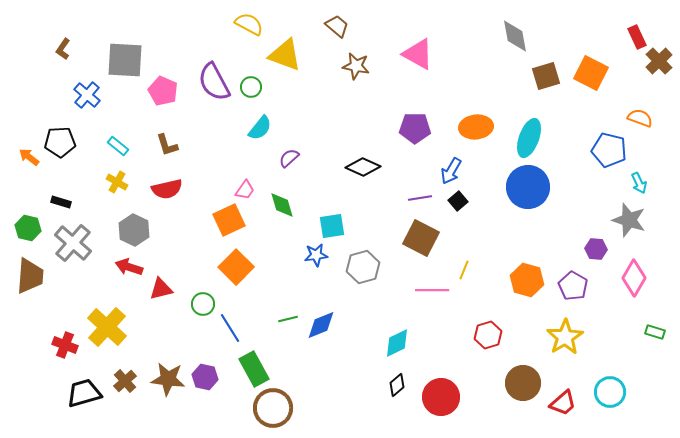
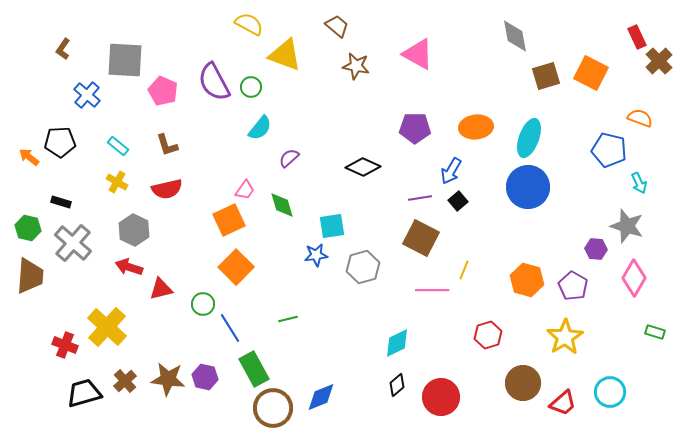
gray star at (629, 220): moved 2 px left, 6 px down
blue diamond at (321, 325): moved 72 px down
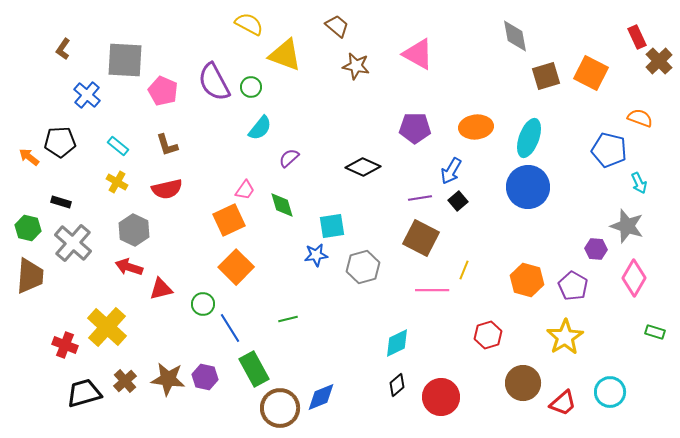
brown circle at (273, 408): moved 7 px right
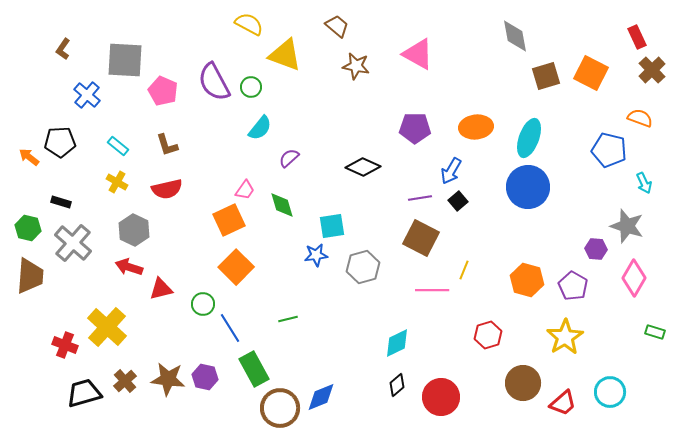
brown cross at (659, 61): moved 7 px left, 9 px down
cyan arrow at (639, 183): moved 5 px right
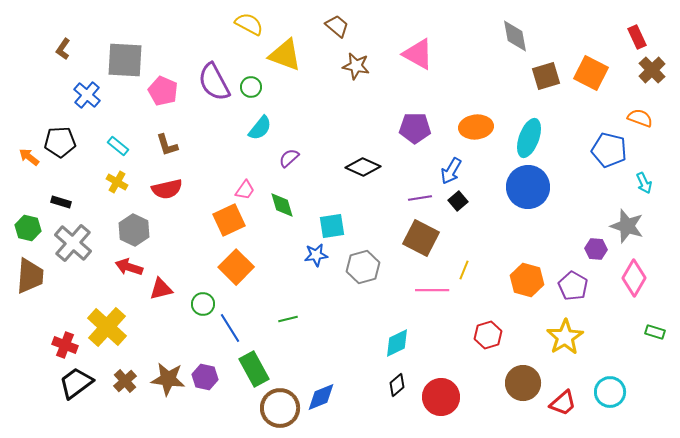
black trapezoid at (84, 393): moved 8 px left, 10 px up; rotated 21 degrees counterclockwise
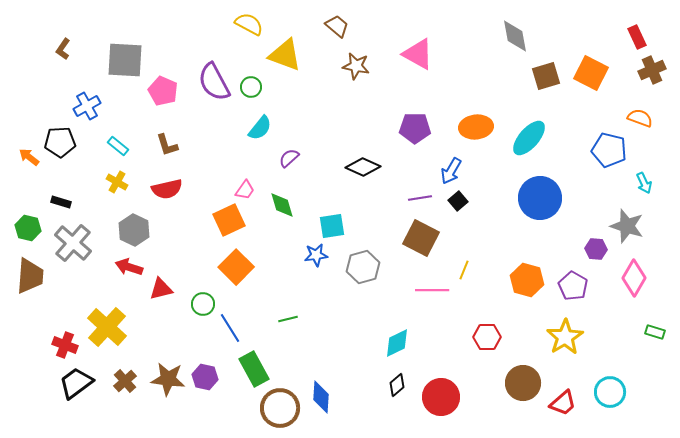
brown cross at (652, 70): rotated 20 degrees clockwise
blue cross at (87, 95): moved 11 px down; rotated 20 degrees clockwise
cyan ellipse at (529, 138): rotated 21 degrees clockwise
blue circle at (528, 187): moved 12 px right, 11 px down
red hexagon at (488, 335): moved 1 px left, 2 px down; rotated 16 degrees clockwise
blue diamond at (321, 397): rotated 64 degrees counterclockwise
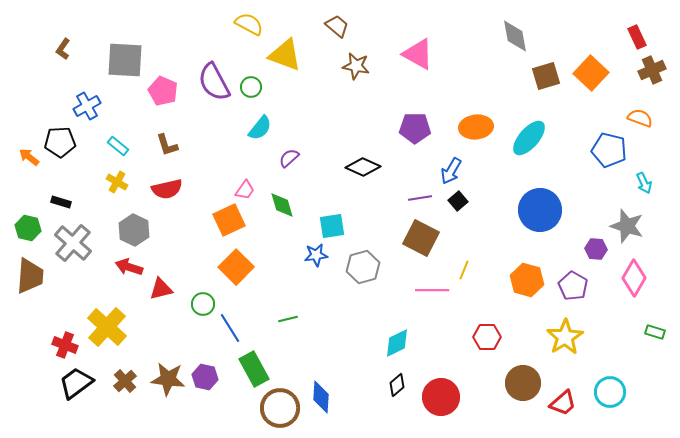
orange square at (591, 73): rotated 16 degrees clockwise
blue circle at (540, 198): moved 12 px down
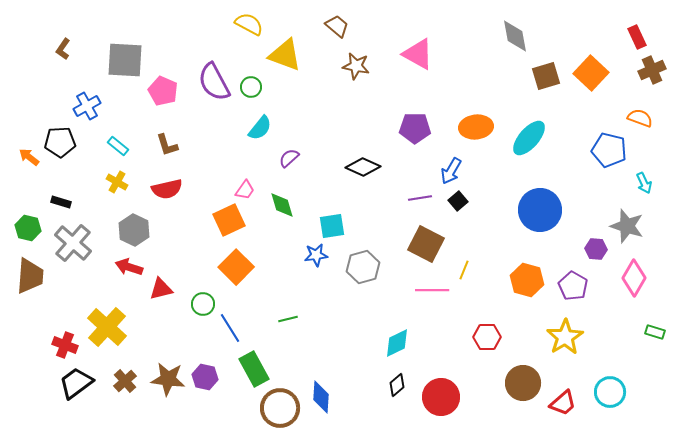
brown square at (421, 238): moved 5 px right, 6 px down
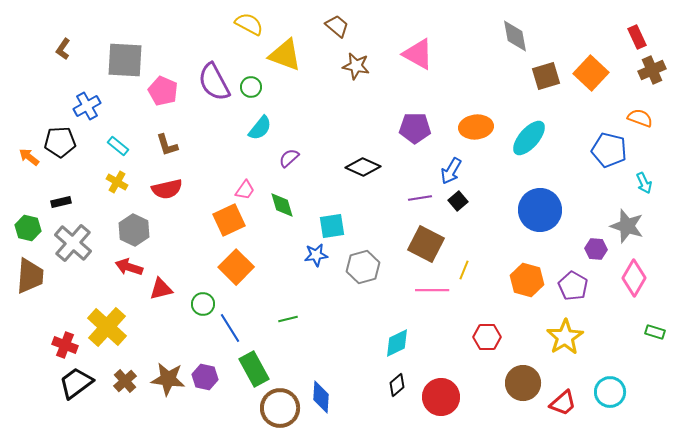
black rectangle at (61, 202): rotated 30 degrees counterclockwise
